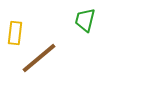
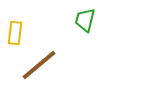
brown line: moved 7 px down
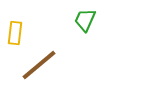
green trapezoid: rotated 10 degrees clockwise
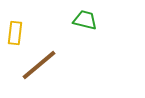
green trapezoid: rotated 80 degrees clockwise
